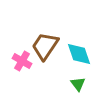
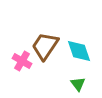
cyan diamond: moved 3 px up
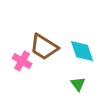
brown trapezoid: moved 1 px left, 1 px down; rotated 92 degrees counterclockwise
cyan diamond: moved 3 px right
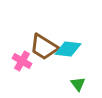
cyan diamond: moved 14 px left, 2 px up; rotated 64 degrees counterclockwise
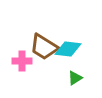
pink cross: rotated 30 degrees counterclockwise
green triangle: moved 3 px left, 6 px up; rotated 35 degrees clockwise
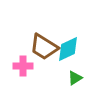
cyan diamond: rotated 32 degrees counterclockwise
pink cross: moved 1 px right, 5 px down
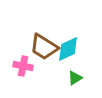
pink cross: rotated 12 degrees clockwise
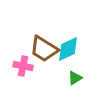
brown trapezoid: moved 2 px down
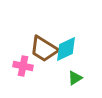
cyan diamond: moved 2 px left
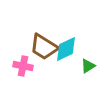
brown trapezoid: moved 2 px up
green triangle: moved 13 px right, 12 px up
